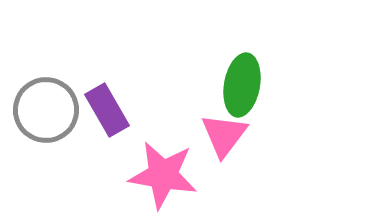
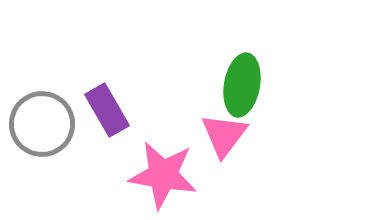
gray circle: moved 4 px left, 14 px down
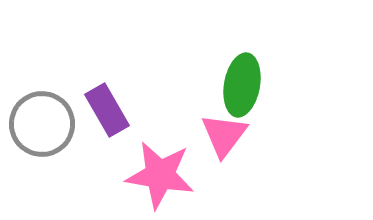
pink star: moved 3 px left
